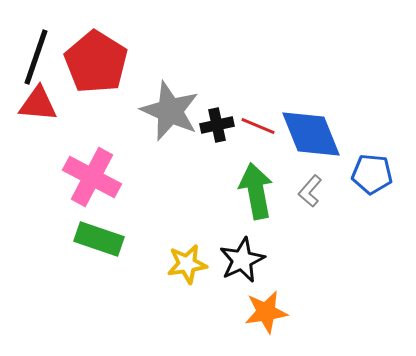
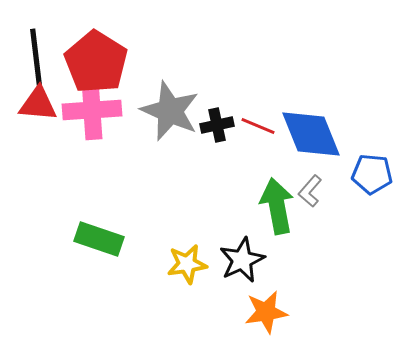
black line: rotated 26 degrees counterclockwise
pink cross: moved 67 px up; rotated 32 degrees counterclockwise
green arrow: moved 21 px right, 15 px down
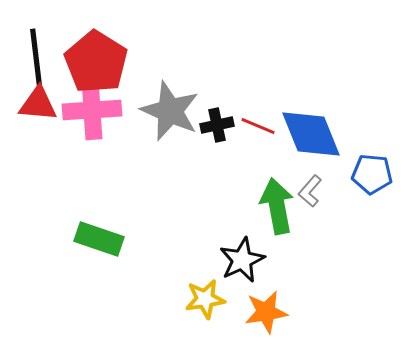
yellow star: moved 18 px right, 35 px down
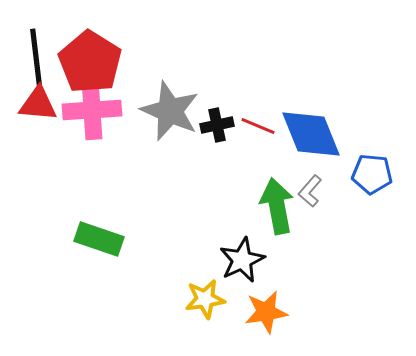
red pentagon: moved 6 px left
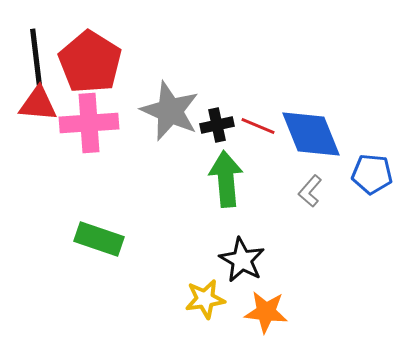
pink cross: moved 3 px left, 13 px down
green arrow: moved 51 px left, 27 px up; rotated 6 degrees clockwise
black star: rotated 18 degrees counterclockwise
orange star: rotated 15 degrees clockwise
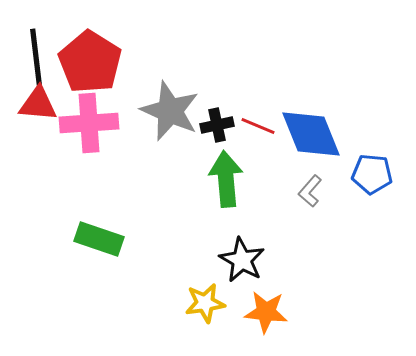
yellow star: moved 4 px down
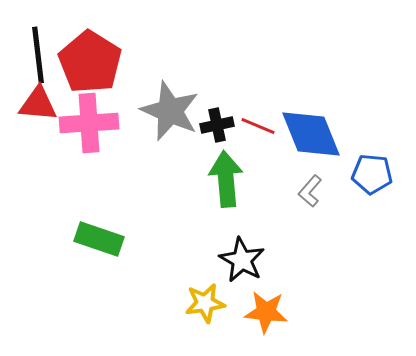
black line: moved 2 px right, 2 px up
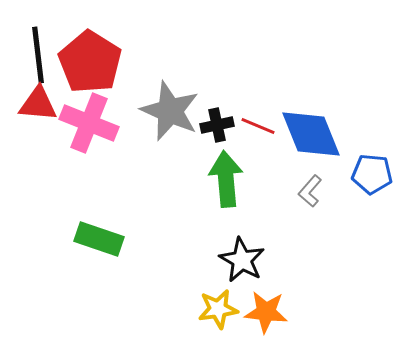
pink cross: rotated 26 degrees clockwise
yellow star: moved 13 px right, 6 px down
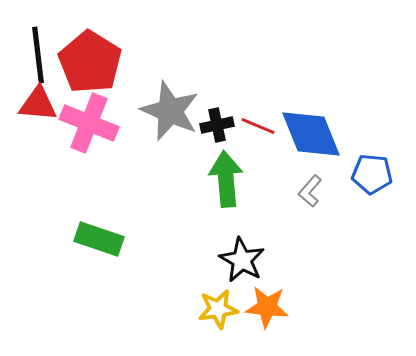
orange star: moved 1 px right, 5 px up
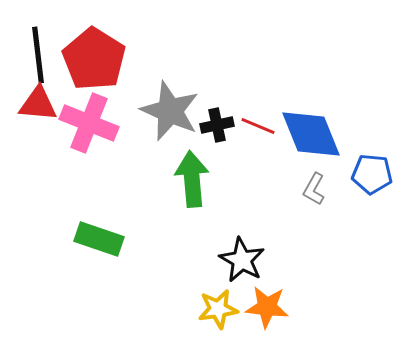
red pentagon: moved 4 px right, 3 px up
green arrow: moved 34 px left
gray L-shape: moved 4 px right, 2 px up; rotated 12 degrees counterclockwise
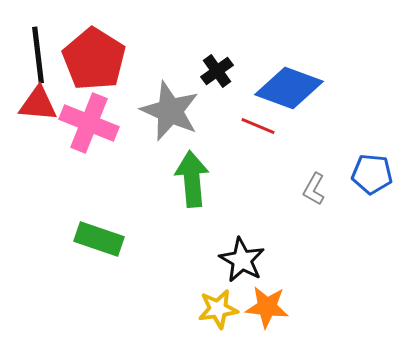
black cross: moved 54 px up; rotated 24 degrees counterclockwise
blue diamond: moved 22 px left, 46 px up; rotated 48 degrees counterclockwise
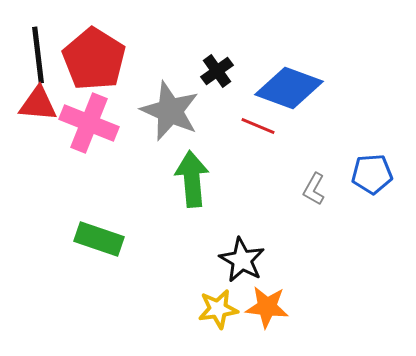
blue pentagon: rotated 9 degrees counterclockwise
